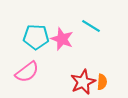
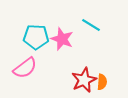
cyan line: moved 1 px up
pink semicircle: moved 2 px left, 4 px up
red star: moved 1 px right, 2 px up
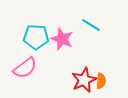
orange semicircle: moved 1 px left, 1 px up
